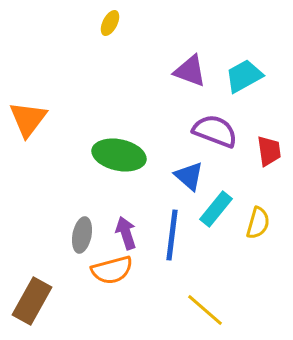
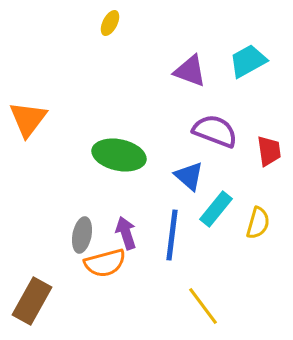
cyan trapezoid: moved 4 px right, 15 px up
orange semicircle: moved 7 px left, 7 px up
yellow line: moved 2 px left, 4 px up; rotated 12 degrees clockwise
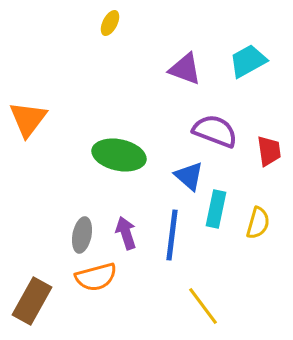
purple triangle: moved 5 px left, 2 px up
cyan rectangle: rotated 27 degrees counterclockwise
orange semicircle: moved 9 px left, 14 px down
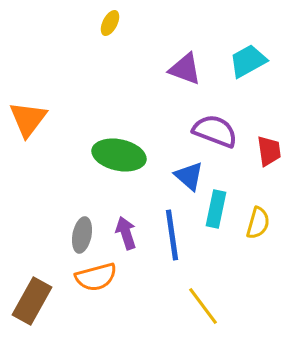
blue line: rotated 15 degrees counterclockwise
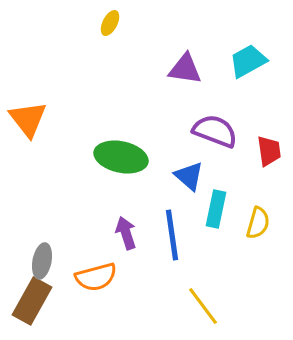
purple triangle: rotated 12 degrees counterclockwise
orange triangle: rotated 15 degrees counterclockwise
green ellipse: moved 2 px right, 2 px down
gray ellipse: moved 40 px left, 26 px down
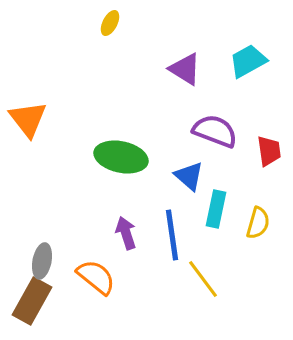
purple triangle: rotated 24 degrees clockwise
orange semicircle: rotated 126 degrees counterclockwise
yellow line: moved 27 px up
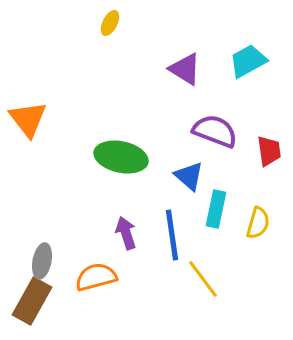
orange semicircle: rotated 54 degrees counterclockwise
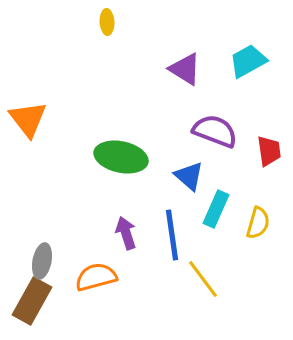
yellow ellipse: moved 3 px left, 1 px up; rotated 30 degrees counterclockwise
cyan rectangle: rotated 12 degrees clockwise
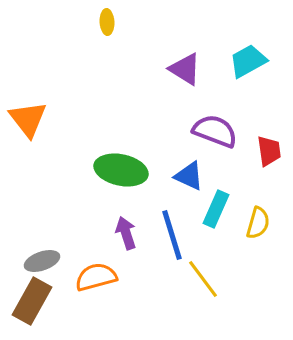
green ellipse: moved 13 px down
blue triangle: rotated 16 degrees counterclockwise
blue line: rotated 9 degrees counterclockwise
gray ellipse: rotated 60 degrees clockwise
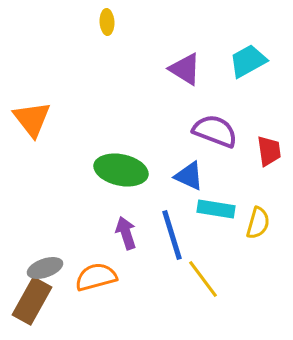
orange triangle: moved 4 px right
cyan rectangle: rotated 75 degrees clockwise
gray ellipse: moved 3 px right, 7 px down
